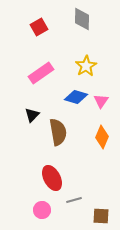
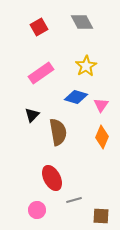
gray diamond: moved 3 px down; rotated 30 degrees counterclockwise
pink triangle: moved 4 px down
pink circle: moved 5 px left
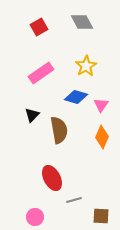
brown semicircle: moved 1 px right, 2 px up
pink circle: moved 2 px left, 7 px down
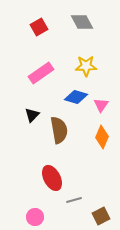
yellow star: rotated 30 degrees clockwise
brown square: rotated 30 degrees counterclockwise
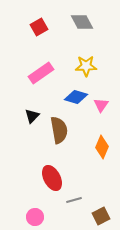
black triangle: moved 1 px down
orange diamond: moved 10 px down
